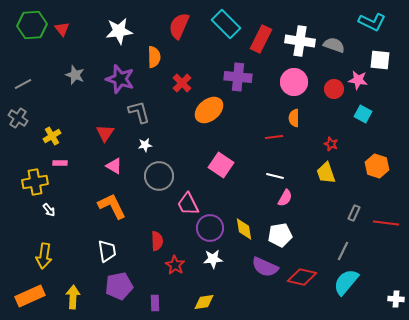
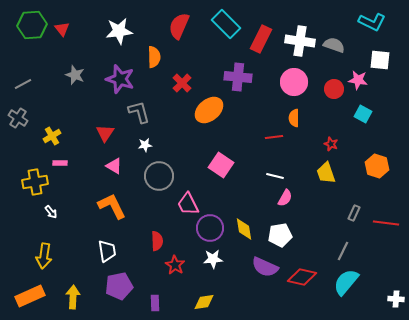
white arrow at (49, 210): moved 2 px right, 2 px down
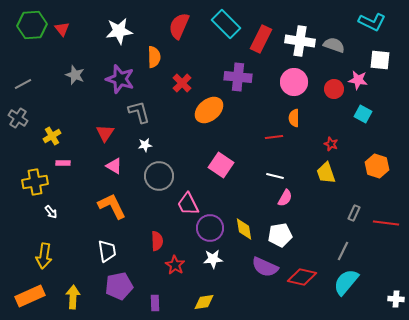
pink rectangle at (60, 163): moved 3 px right
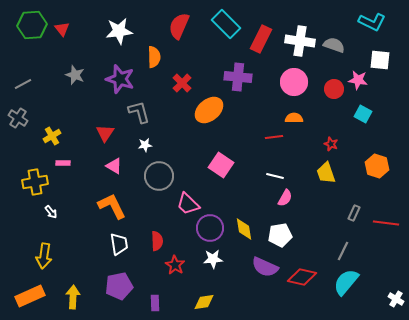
orange semicircle at (294, 118): rotated 90 degrees clockwise
pink trapezoid at (188, 204): rotated 20 degrees counterclockwise
white trapezoid at (107, 251): moved 12 px right, 7 px up
white cross at (396, 299): rotated 28 degrees clockwise
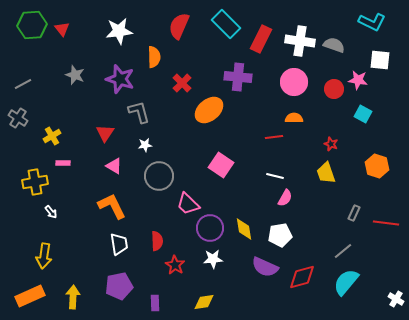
gray line at (343, 251): rotated 24 degrees clockwise
red diamond at (302, 277): rotated 28 degrees counterclockwise
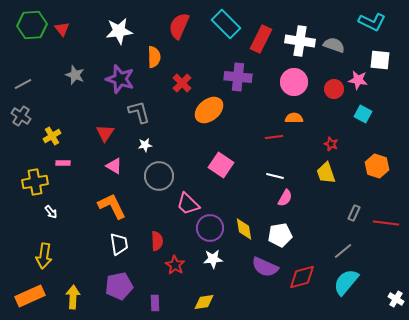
gray cross at (18, 118): moved 3 px right, 2 px up
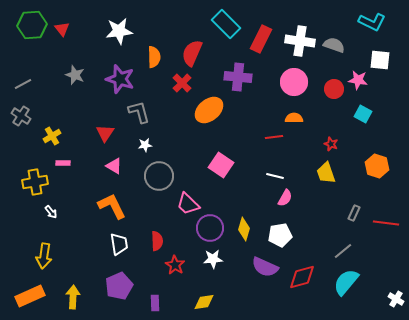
red semicircle at (179, 26): moved 13 px right, 27 px down
yellow diamond at (244, 229): rotated 25 degrees clockwise
purple pentagon at (119, 286): rotated 12 degrees counterclockwise
